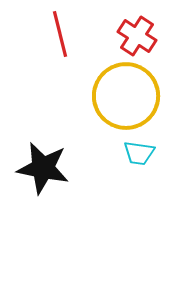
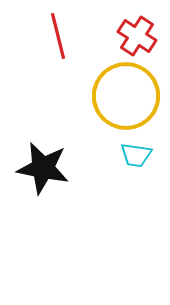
red line: moved 2 px left, 2 px down
cyan trapezoid: moved 3 px left, 2 px down
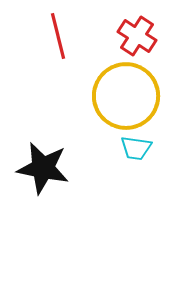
cyan trapezoid: moved 7 px up
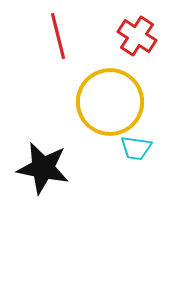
yellow circle: moved 16 px left, 6 px down
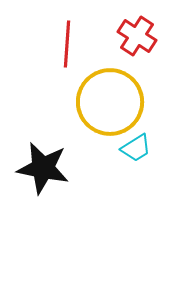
red line: moved 9 px right, 8 px down; rotated 18 degrees clockwise
cyan trapezoid: rotated 40 degrees counterclockwise
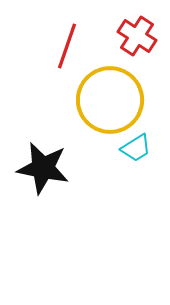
red line: moved 2 px down; rotated 15 degrees clockwise
yellow circle: moved 2 px up
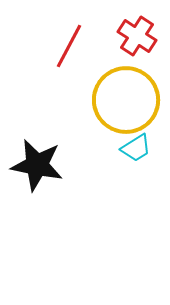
red line: moved 2 px right; rotated 9 degrees clockwise
yellow circle: moved 16 px right
black star: moved 6 px left, 3 px up
